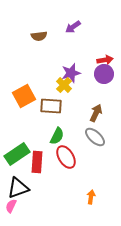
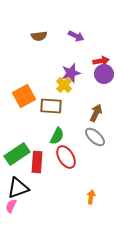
purple arrow: moved 3 px right, 9 px down; rotated 119 degrees counterclockwise
red arrow: moved 4 px left, 1 px down
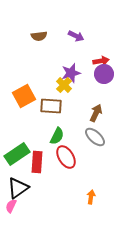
black triangle: rotated 15 degrees counterclockwise
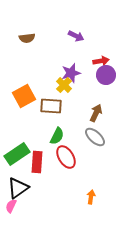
brown semicircle: moved 12 px left, 2 px down
purple circle: moved 2 px right, 1 px down
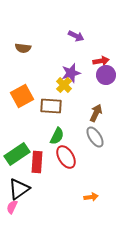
brown semicircle: moved 4 px left, 10 px down; rotated 14 degrees clockwise
orange square: moved 2 px left
gray ellipse: rotated 15 degrees clockwise
black triangle: moved 1 px right, 1 px down
orange arrow: rotated 72 degrees clockwise
pink semicircle: moved 1 px right, 1 px down
